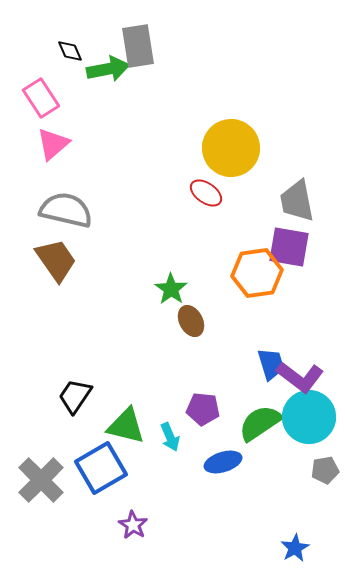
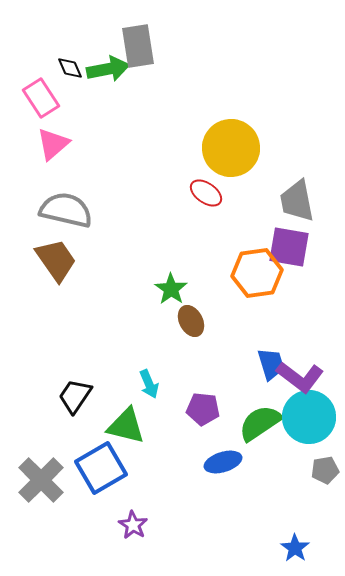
black diamond: moved 17 px down
cyan arrow: moved 21 px left, 53 px up
blue star: rotated 8 degrees counterclockwise
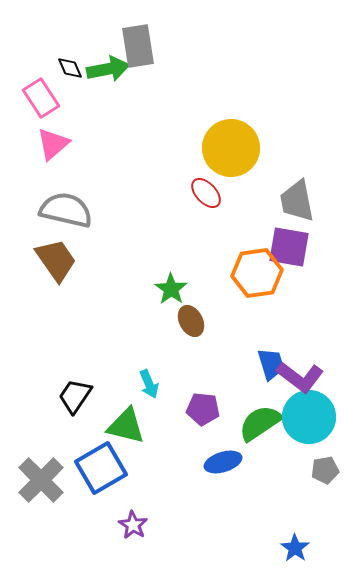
red ellipse: rotated 12 degrees clockwise
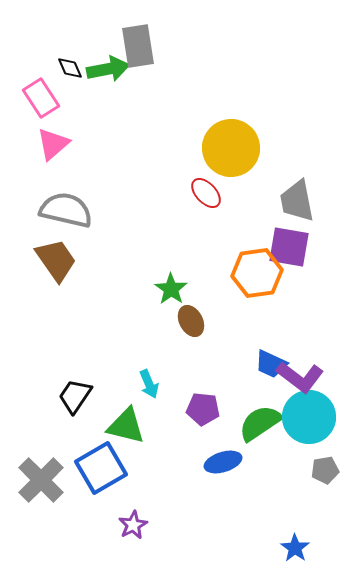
blue trapezoid: rotated 132 degrees clockwise
purple star: rotated 12 degrees clockwise
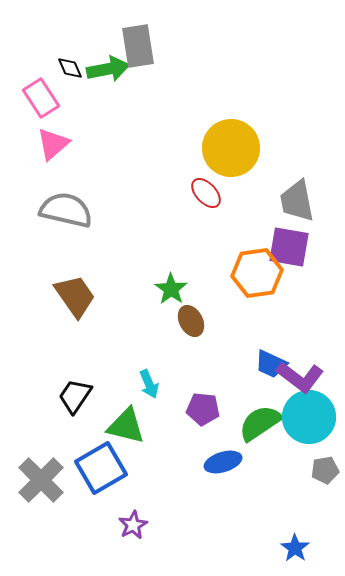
brown trapezoid: moved 19 px right, 36 px down
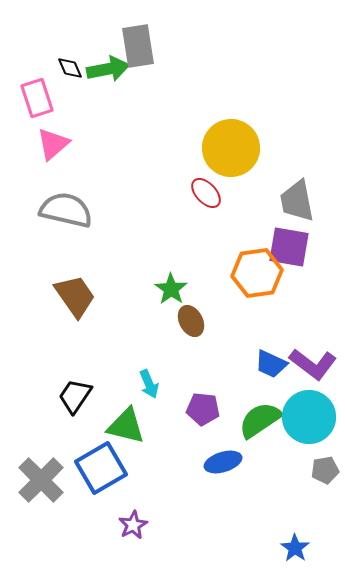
pink rectangle: moved 4 px left; rotated 15 degrees clockwise
purple L-shape: moved 13 px right, 13 px up
green semicircle: moved 3 px up
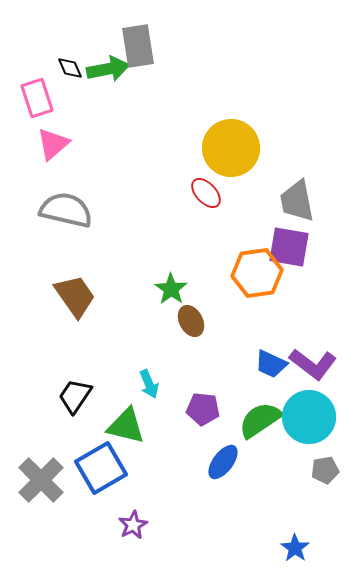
blue ellipse: rotated 36 degrees counterclockwise
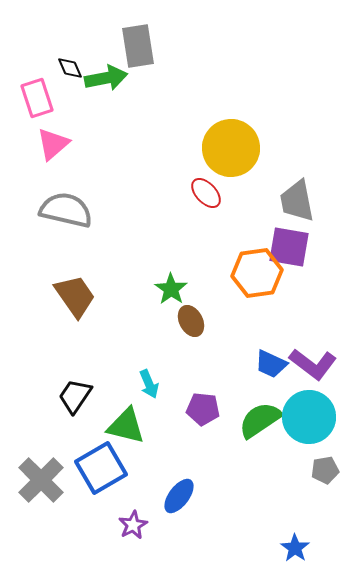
green arrow: moved 2 px left, 9 px down
blue ellipse: moved 44 px left, 34 px down
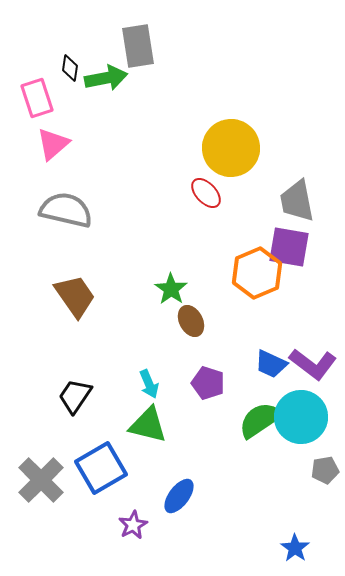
black diamond: rotated 32 degrees clockwise
orange hexagon: rotated 15 degrees counterclockwise
purple pentagon: moved 5 px right, 26 px up; rotated 12 degrees clockwise
cyan circle: moved 8 px left
green triangle: moved 22 px right, 1 px up
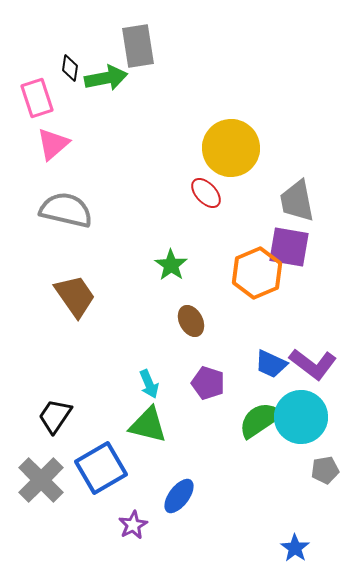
green star: moved 24 px up
black trapezoid: moved 20 px left, 20 px down
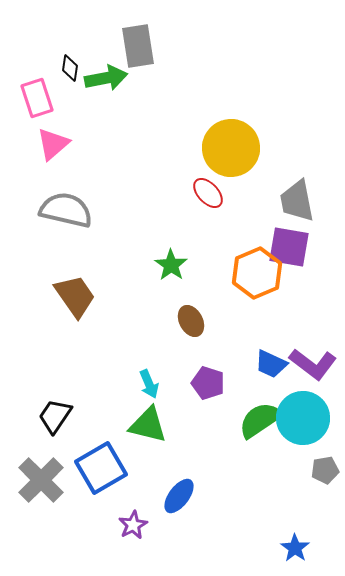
red ellipse: moved 2 px right
cyan circle: moved 2 px right, 1 px down
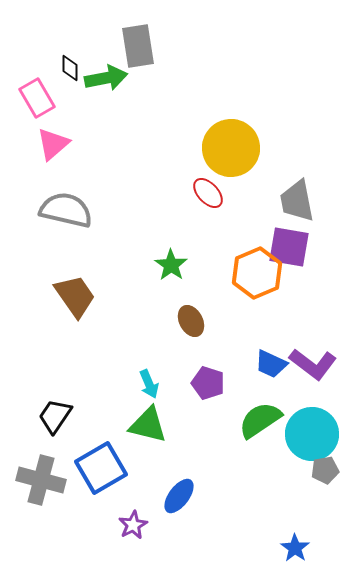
black diamond: rotated 8 degrees counterclockwise
pink rectangle: rotated 12 degrees counterclockwise
cyan circle: moved 9 px right, 16 px down
gray cross: rotated 30 degrees counterclockwise
